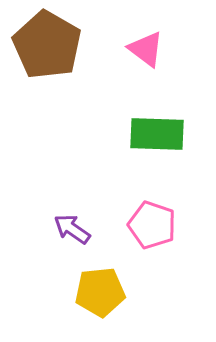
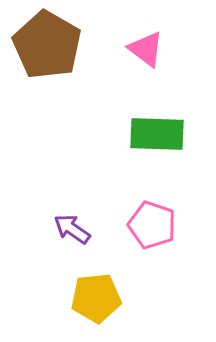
yellow pentagon: moved 4 px left, 6 px down
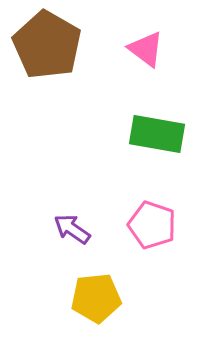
green rectangle: rotated 8 degrees clockwise
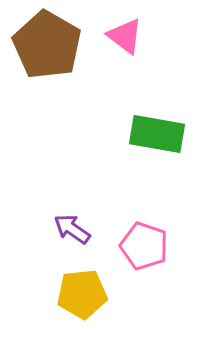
pink triangle: moved 21 px left, 13 px up
pink pentagon: moved 8 px left, 21 px down
yellow pentagon: moved 14 px left, 4 px up
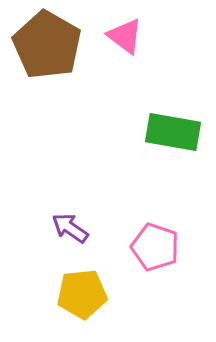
green rectangle: moved 16 px right, 2 px up
purple arrow: moved 2 px left, 1 px up
pink pentagon: moved 11 px right, 1 px down
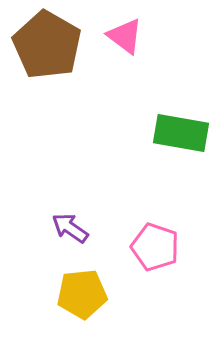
green rectangle: moved 8 px right, 1 px down
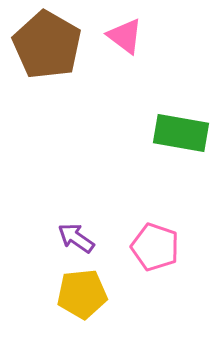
purple arrow: moved 6 px right, 10 px down
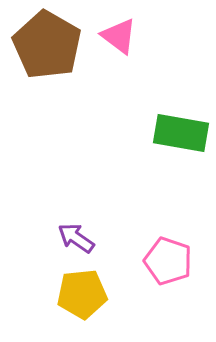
pink triangle: moved 6 px left
pink pentagon: moved 13 px right, 14 px down
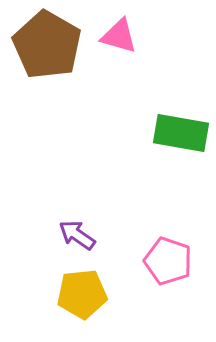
pink triangle: rotated 21 degrees counterclockwise
purple arrow: moved 1 px right, 3 px up
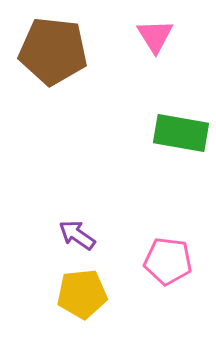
pink triangle: moved 36 px right; rotated 42 degrees clockwise
brown pentagon: moved 6 px right, 6 px down; rotated 24 degrees counterclockwise
pink pentagon: rotated 12 degrees counterclockwise
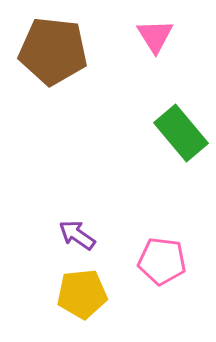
green rectangle: rotated 40 degrees clockwise
pink pentagon: moved 6 px left
